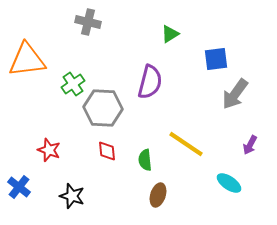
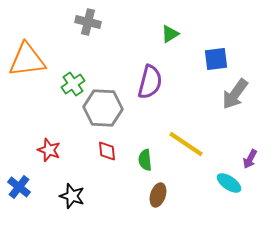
purple arrow: moved 14 px down
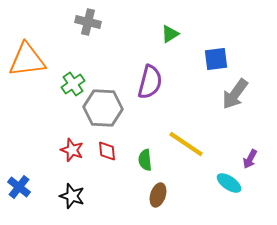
red star: moved 23 px right
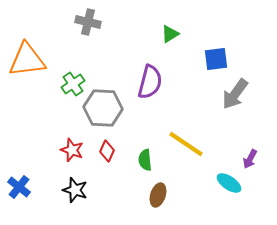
red diamond: rotated 30 degrees clockwise
black star: moved 3 px right, 6 px up
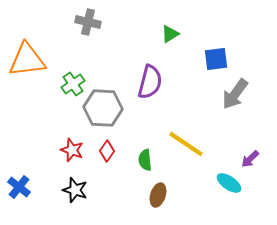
red diamond: rotated 10 degrees clockwise
purple arrow: rotated 18 degrees clockwise
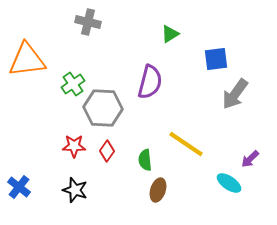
red star: moved 2 px right, 4 px up; rotated 20 degrees counterclockwise
brown ellipse: moved 5 px up
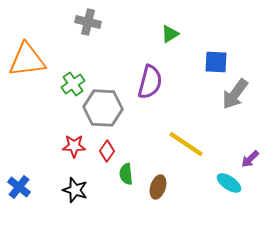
blue square: moved 3 px down; rotated 10 degrees clockwise
green semicircle: moved 19 px left, 14 px down
brown ellipse: moved 3 px up
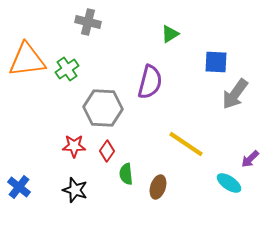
green cross: moved 6 px left, 15 px up
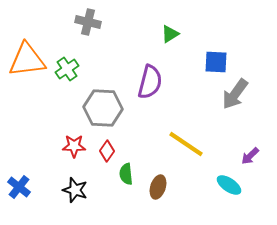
purple arrow: moved 3 px up
cyan ellipse: moved 2 px down
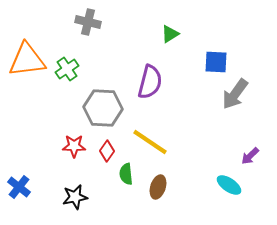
yellow line: moved 36 px left, 2 px up
black star: moved 7 px down; rotated 30 degrees counterclockwise
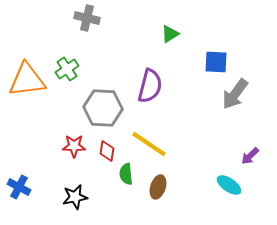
gray cross: moved 1 px left, 4 px up
orange triangle: moved 20 px down
purple semicircle: moved 4 px down
yellow line: moved 1 px left, 2 px down
red diamond: rotated 25 degrees counterclockwise
blue cross: rotated 10 degrees counterclockwise
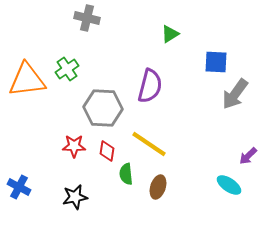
purple arrow: moved 2 px left
